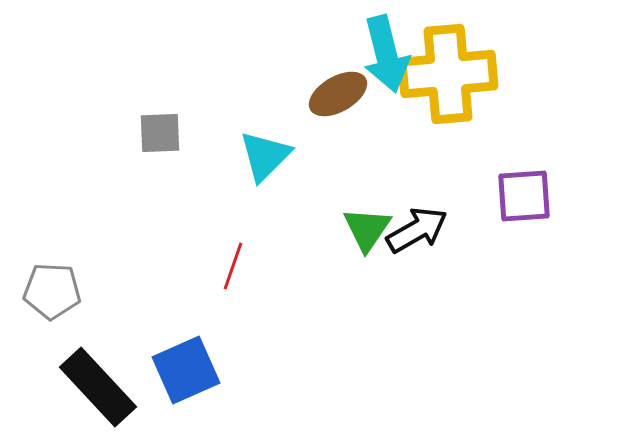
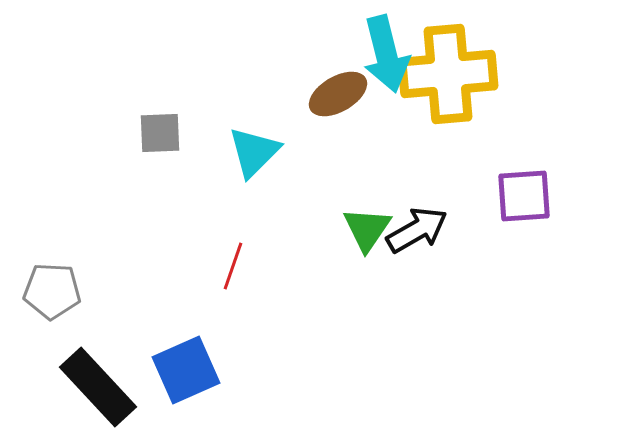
cyan triangle: moved 11 px left, 4 px up
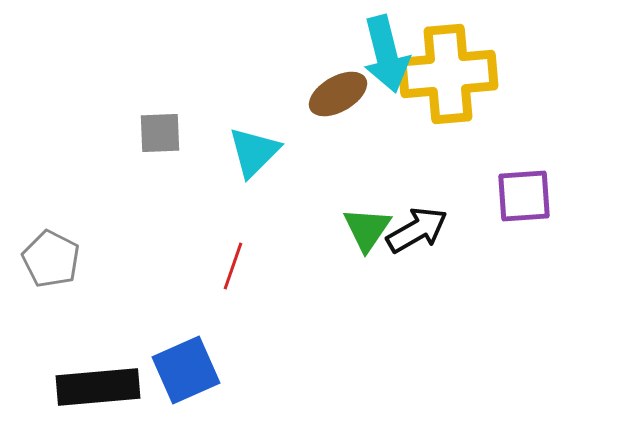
gray pentagon: moved 1 px left, 32 px up; rotated 24 degrees clockwise
black rectangle: rotated 52 degrees counterclockwise
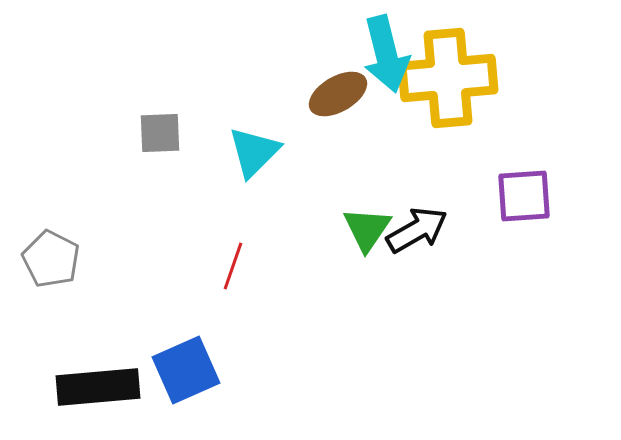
yellow cross: moved 4 px down
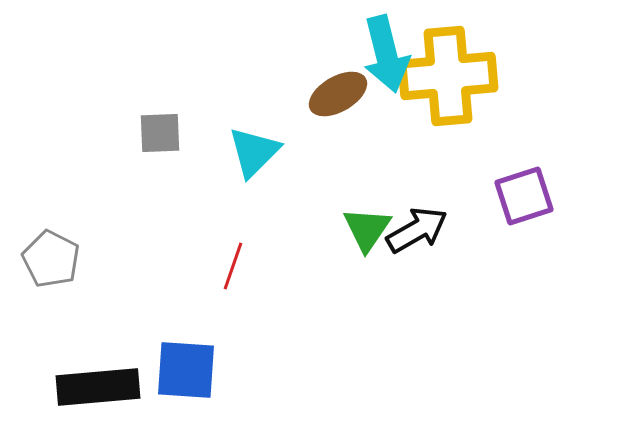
yellow cross: moved 2 px up
purple square: rotated 14 degrees counterclockwise
blue square: rotated 28 degrees clockwise
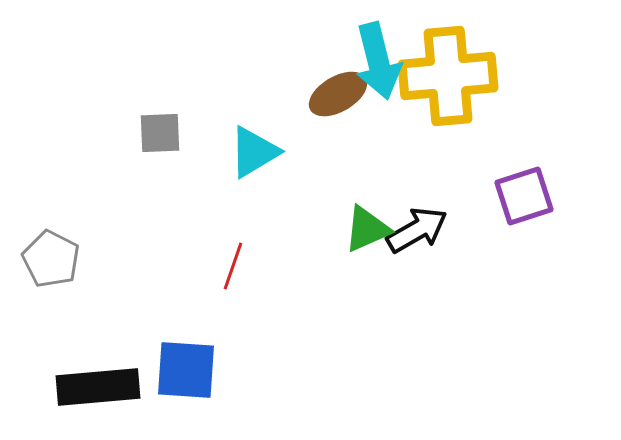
cyan arrow: moved 8 px left, 7 px down
cyan triangle: rotated 14 degrees clockwise
green triangle: rotated 32 degrees clockwise
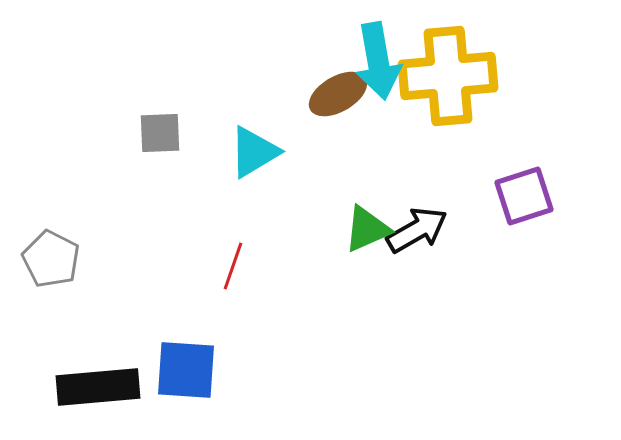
cyan arrow: rotated 4 degrees clockwise
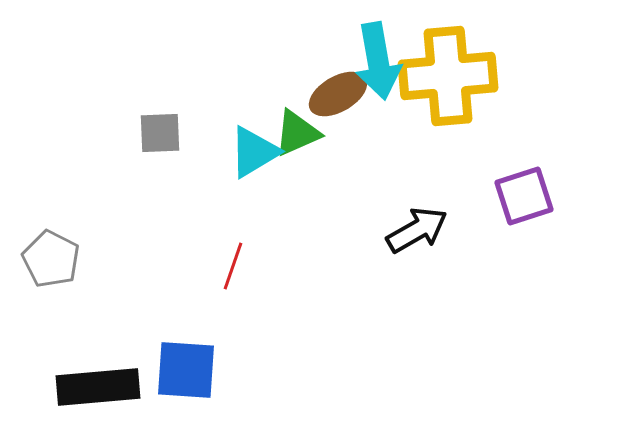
green triangle: moved 70 px left, 96 px up
